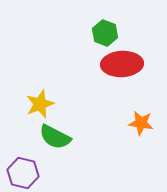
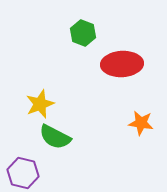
green hexagon: moved 22 px left
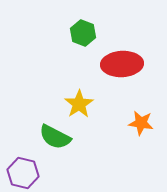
yellow star: moved 39 px right; rotated 12 degrees counterclockwise
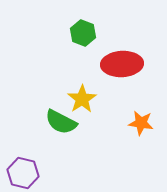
yellow star: moved 3 px right, 5 px up
green semicircle: moved 6 px right, 15 px up
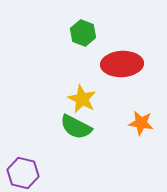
yellow star: rotated 12 degrees counterclockwise
green semicircle: moved 15 px right, 5 px down
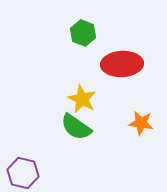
green semicircle: rotated 8 degrees clockwise
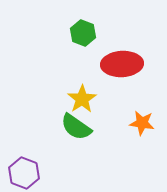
yellow star: rotated 12 degrees clockwise
orange star: moved 1 px right
purple hexagon: moved 1 px right; rotated 8 degrees clockwise
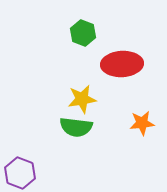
yellow star: rotated 24 degrees clockwise
orange star: rotated 15 degrees counterclockwise
green semicircle: rotated 28 degrees counterclockwise
purple hexagon: moved 4 px left
